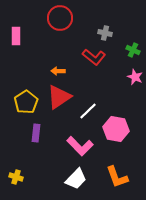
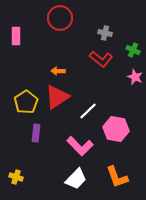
red L-shape: moved 7 px right, 2 px down
red triangle: moved 2 px left
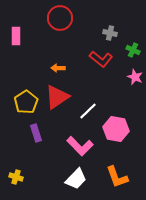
gray cross: moved 5 px right
orange arrow: moved 3 px up
purple rectangle: rotated 24 degrees counterclockwise
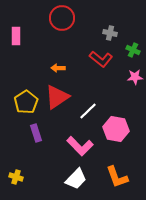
red circle: moved 2 px right
pink star: rotated 28 degrees counterclockwise
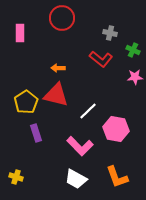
pink rectangle: moved 4 px right, 3 px up
red triangle: moved 1 px left, 2 px up; rotated 48 degrees clockwise
white trapezoid: rotated 75 degrees clockwise
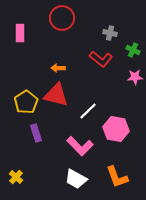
yellow cross: rotated 24 degrees clockwise
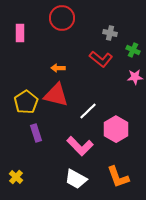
pink hexagon: rotated 20 degrees clockwise
orange L-shape: moved 1 px right
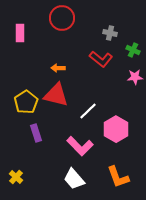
white trapezoid: moved 2 px left; rotated 20 degrees clockwise
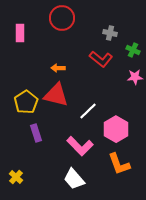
orange L-shape: moved 1 px right, 13 px up
